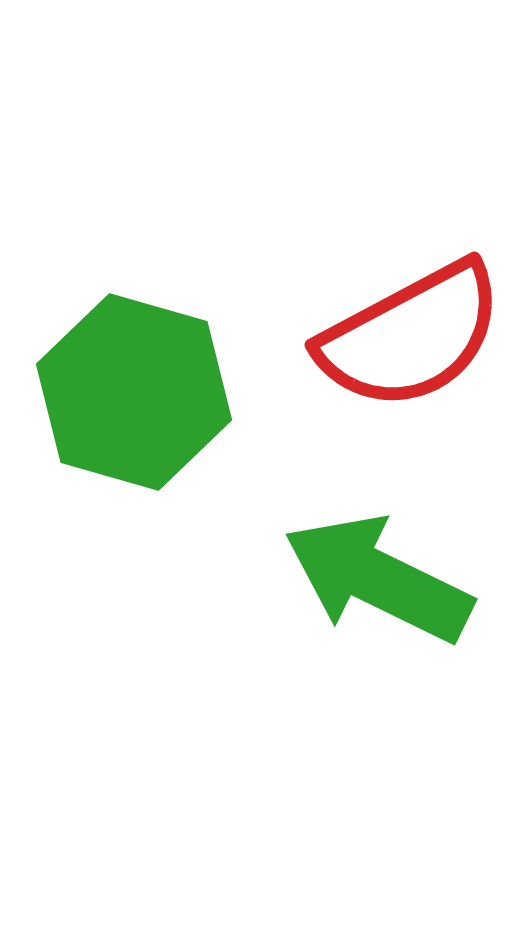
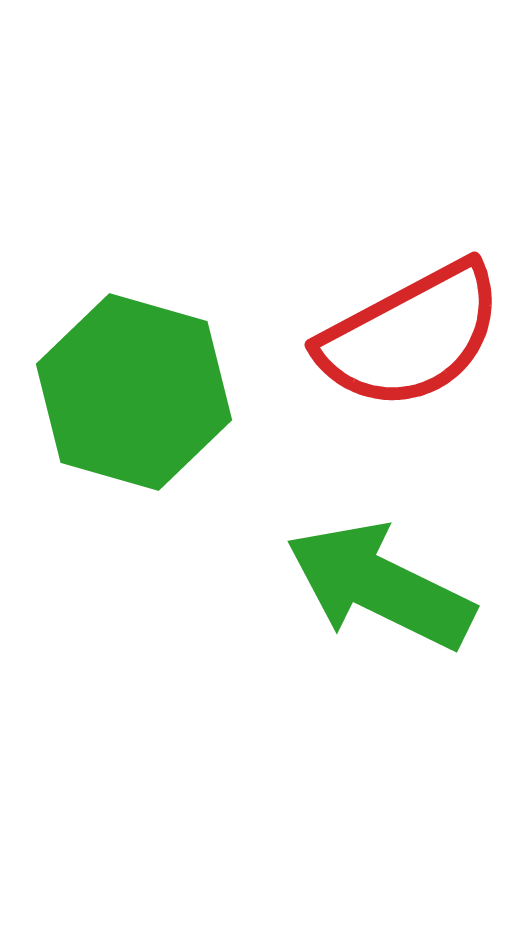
green arrow: moved 2 px right, 7 px down
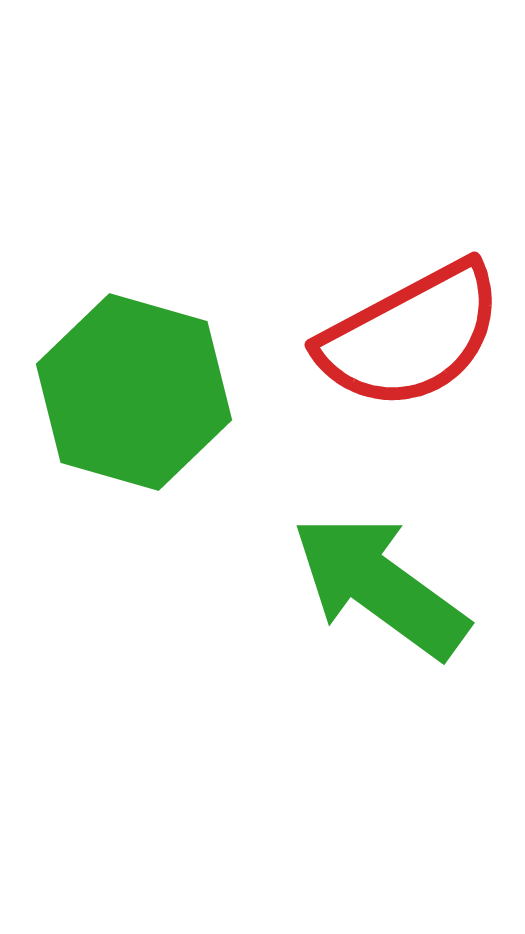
green arrow: rotated 10 degrees clockwise
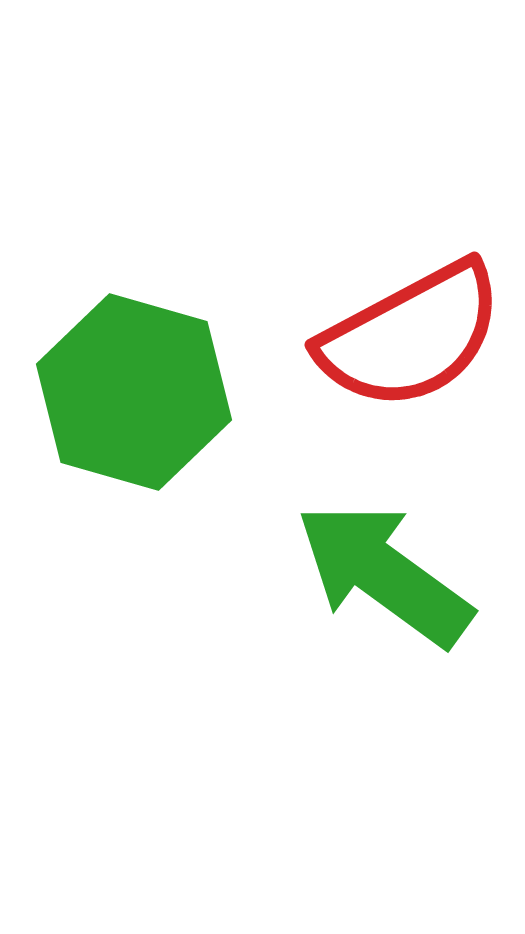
green arrow: moved 4 px right, 12 px up
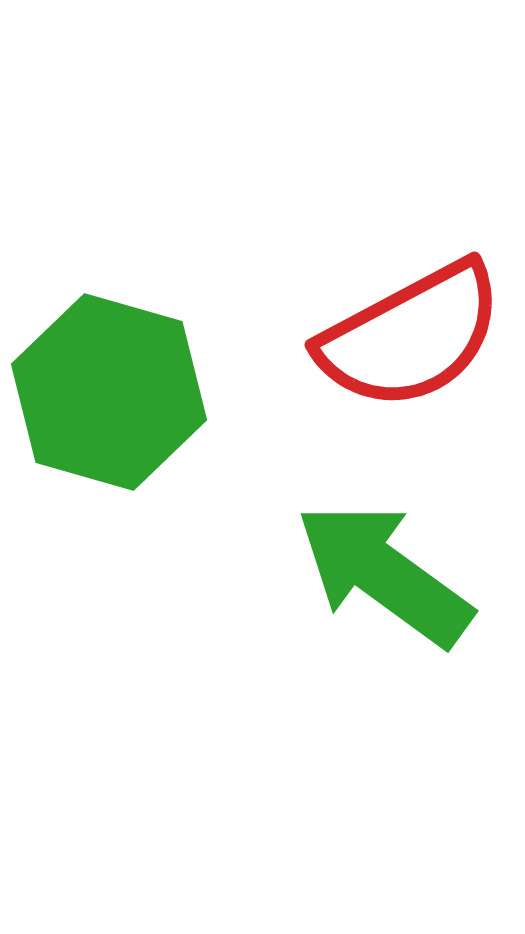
green hexagon: moved 25 px left
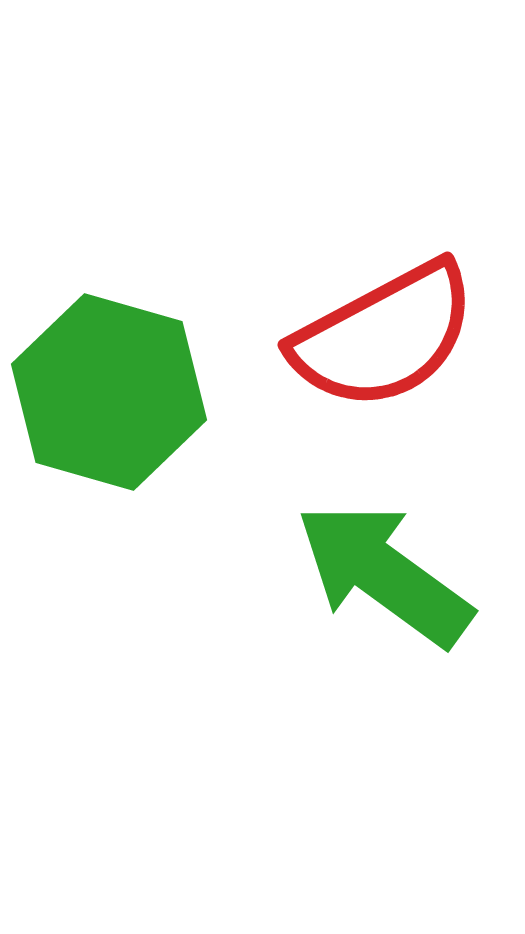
red semicircle: moved 27 px left
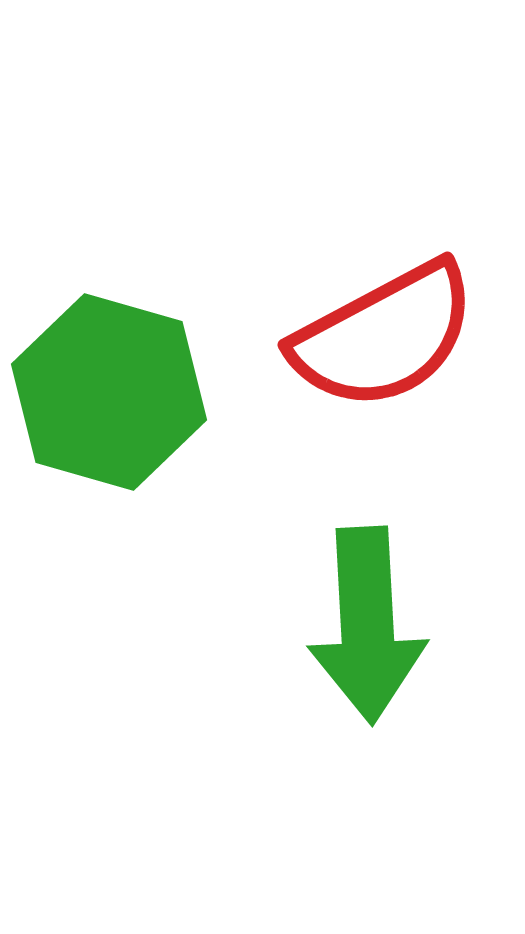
green arrow: moved 17 px left, 51 px down; rotated 129 degrees counterclockwise
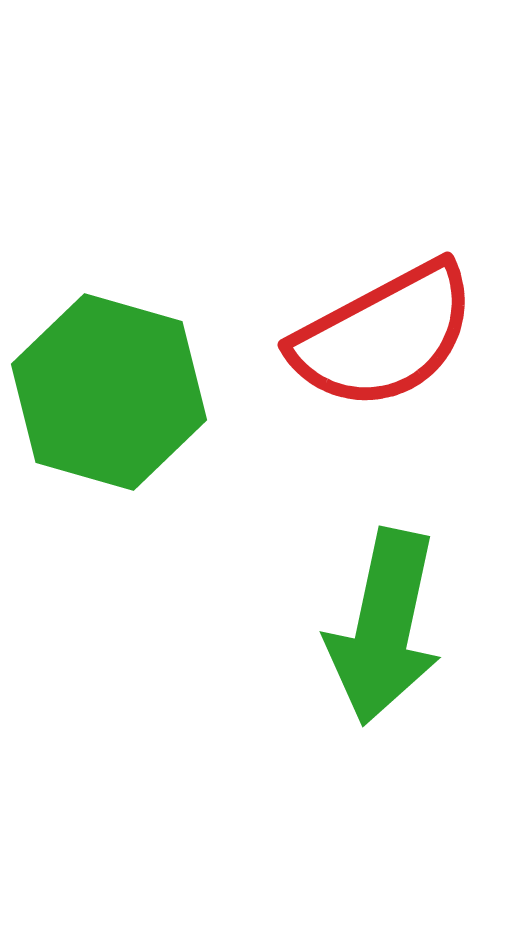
green arrow: moved 17 px right, 2 px down; rotated 15 degrees clockwise
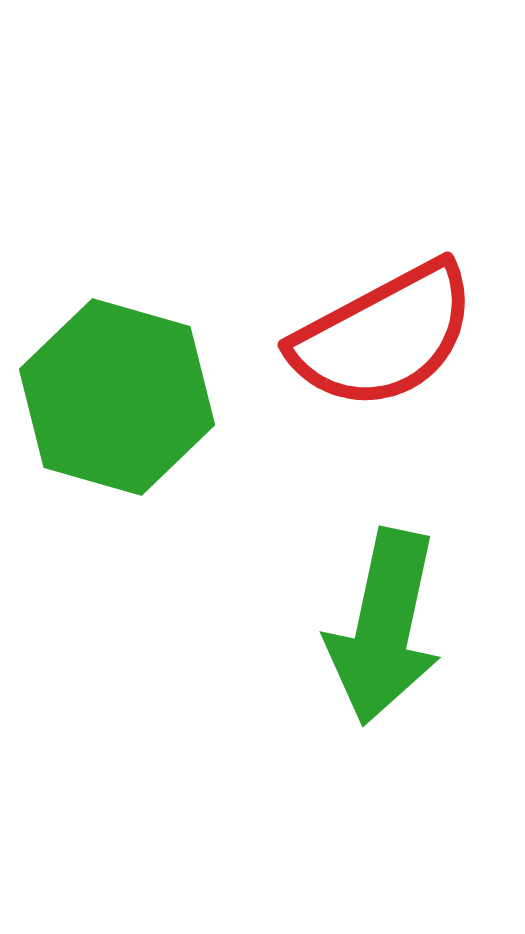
green hexagon: moved 8 px right, 5 px down
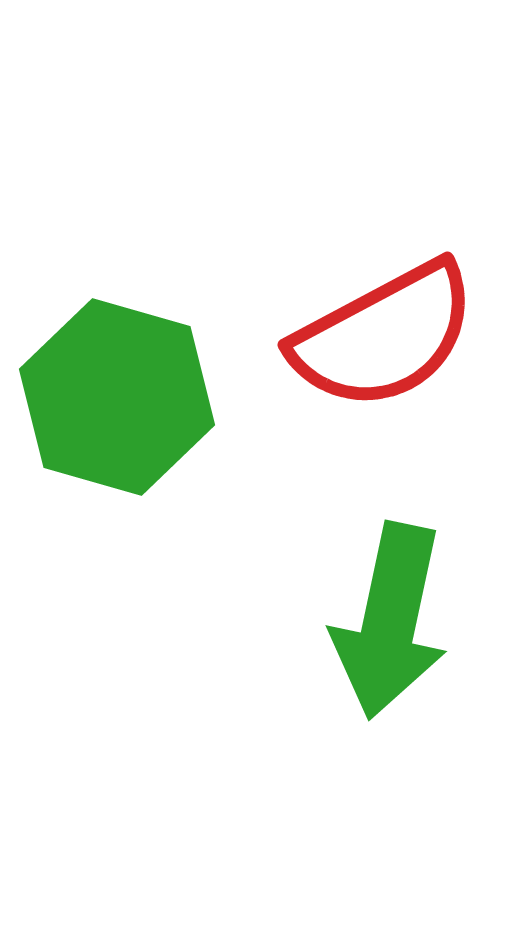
green arrow: moved 6 px right, 6 px up
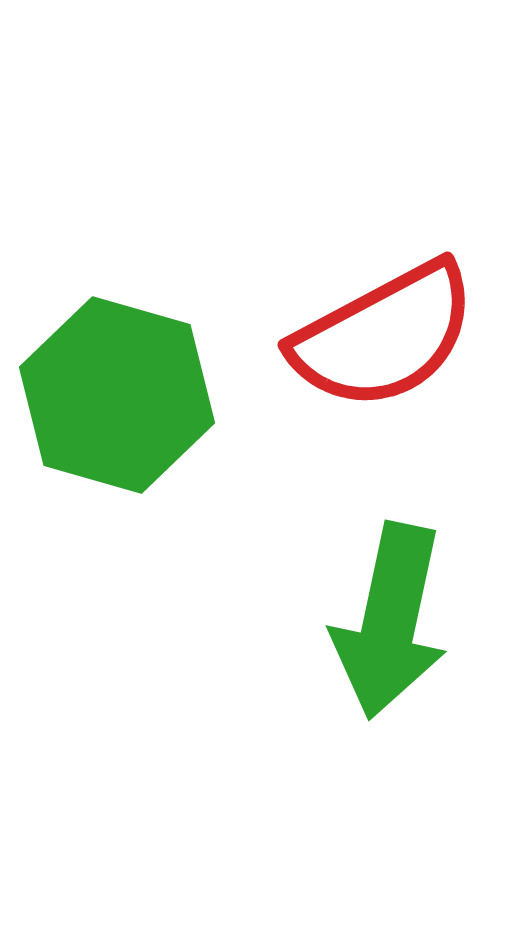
green hexagon: moved 2 px up
